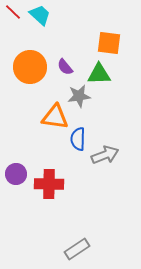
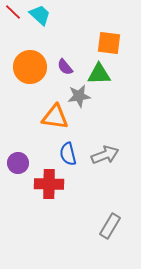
blue semicircle: moved 10 px left, 15 px down; rotated 15 degrees counterclockwise
purple circle: moved 2 px right, 11 px up
gray rectangle: moved 33 px right, 23 px up; rotated 25 degrees counterclockwise
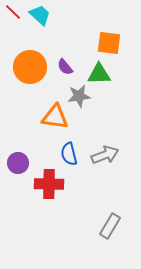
blue semicircle: moved 1 px right
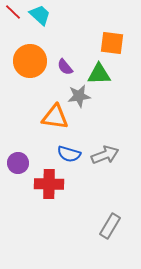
orange square: moved 3 px right
orange circle: moved 6 px up
blue semicircle: rotated 60 degrees counterclockwise
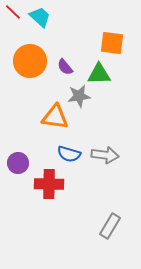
cyan trapezoid: moved 2 px down
gray arrow: rotated 28 degrees clockwise
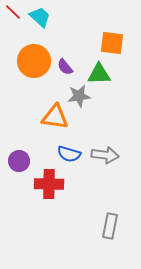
orange circle: moved 4 px right
purple circle: moved 1 px right, 2 px up
gray rectangle: rotated 20 degrees counterclockwise
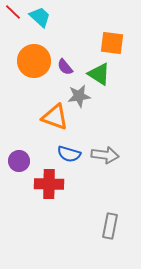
green triangle: rotated 35 degrees clockwise
orange triangle: rotated 12 degrees clockwise
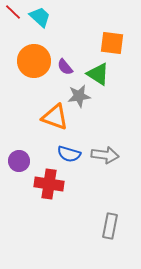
green triangle: moved 1 px left
red cross: rotated 8 degrees clockwise
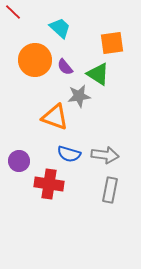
cyan trapezoid: moved 20 px right, 11 px down
orange square: rotated 15 degrees counterclockwise
orange circle: moved 1 px right, 1 px up
gray rectangle: moved 36 px up
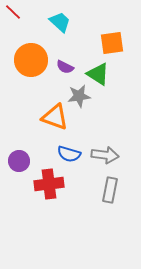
cyan trapezoid: moved 6 px up
orange circle: moved 4 px left
purple semicircle: rotated 24 degrees counterclockwise
red cross: rotated 16 degrees counterclockwise
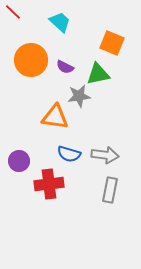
orange square: rotated 30 degrees clockwise
green triangle: rotated 45 degrees counterclockwise
orange triangle: rotated 12 degrees counterclockwise
